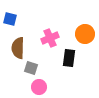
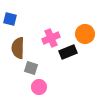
pink cross: moved 1 px right
black rectangle: moved 1 px left, 6 px up; rotated 60 degrees clockwise
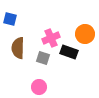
black rectangle: moved 1 px right; rotated 42 degrees clockwise
gray square: moved 12 px right, 10 px up
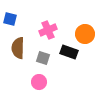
pink cross: moved 3 px left, 8 px up
pink circle: moved 5 px up
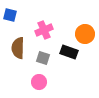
blue square: moved 4 px up
pink cross: moved 4 px left
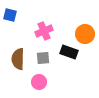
pink cross: moved 1 px down
brown semicircle: moved 11 px down
gray square: rotated 24 degrees counterclockwise
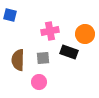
pink cross: moved 6 px right; rotated 12 degrees clockwise
brown semicircle: moved 1 px down
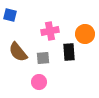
black rectangle: rotated 66 degrees clockwise
brown semicircle: moved 8 px up; rotated 40 degrees counterclockwise
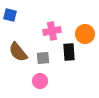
pink cross: moved 2 px right
pink circle: moved 1 px right, 1 px up
